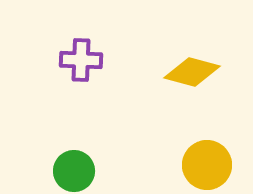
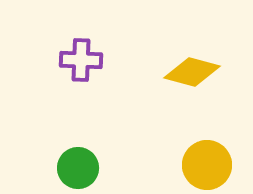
green circle: moved 4 px right, 3 px up
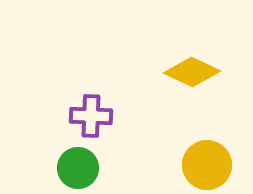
purple cross: moved 10 px right, 56 px down
yellow diamond: rotated 10 degrees clockwise
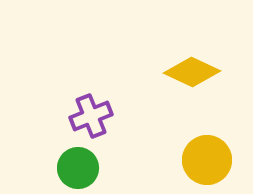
purple cross: rotated 24 degrees counterclockwise
yellow circle: moved 5 px up
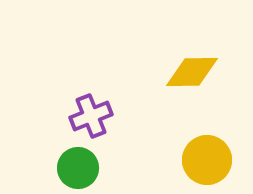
yellow diamond: rotated 26 degrees counterclockwise
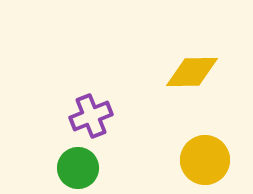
yellow circle: moved 2 px left
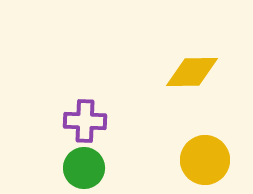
purple cross: moved 6 px left, 5 px down; rotated 24 degrees clockwise
green circle: moved 6 px right
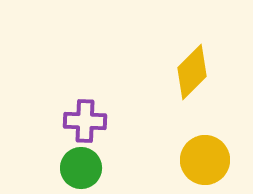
yellow diamond: rotated 44 degrees counterclockwise
green circle: moved 3 px left
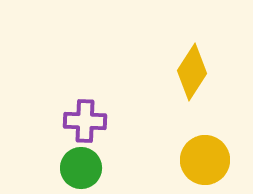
yellow diamond: rotated 12 degrees counterclockwise
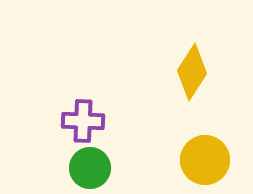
purple cross: moved 2 px left
green circle: moved 9 px right
